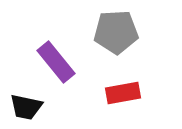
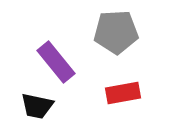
black trapezoid: moved 11 px right, 1 px up
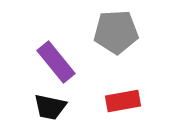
red rectangle: moved 8 px down
black trapezoid: moved 13 px right, 1 px down
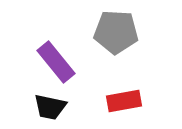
gray pentagon: rotated 6 degrees clockwise
red rectangle: moved 1 px right
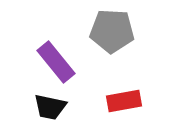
gray pentagon: moved 4 px left, 1 px up
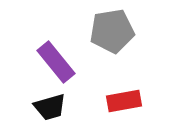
gray pentagon: rotated 12 degrees counterclockwise
black trapezoid: rotated 28 degrees counterclockwise
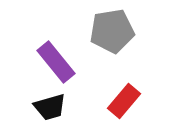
red rectangle: rotated 40 degrees counterclockwise
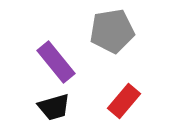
black trapezoid: moved 4 px right
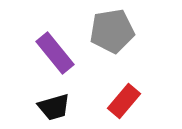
purple rectangle: moved 1 px left, 9 px up
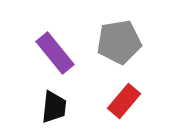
gray pentagon: moved 7 px right, 11 px down
black trapezoid: rotated 68 degrees counterclockwise
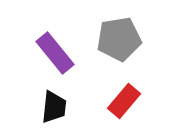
gray pentagon: moved 3 px up
